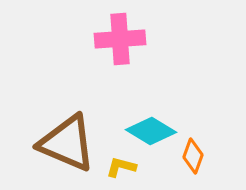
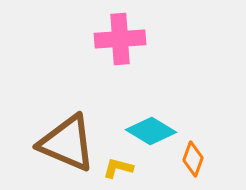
orange diamond: moved 3 px down
yellow L-shape: moved 3 px left, 1 px down
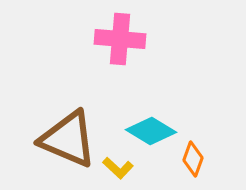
pink cross: rotated 9 degrees clockwise
brown triangle: moved 1 px right, 4 px up
yellow L-shape: rotated 152 degrees counterclockwise
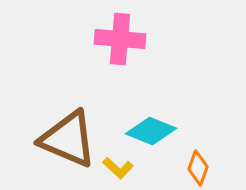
cyan diamond: rotated 9 degrees counterclockwise
orange diamond: moved 5 px right, 9 px down
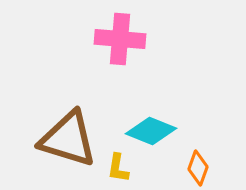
brown triangle: rotated 6 degrees counterclockwise
yellow L-shape: rotated 56 degrees clockwise
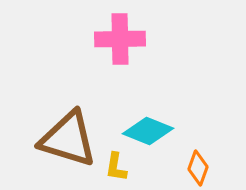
pink cross: rotated 6 degrees counterclockwise
cyan diamond: moved 3 px left
yellow L-shape: moved 2 px left, 1 px up
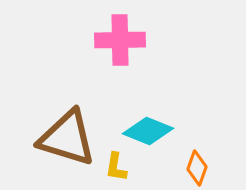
pink cross: moved 1 px down
brown triangle: moved 1 px left, 1 px up
orange diamond: moved 1 px left
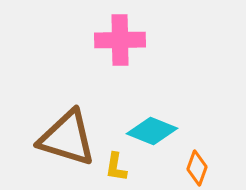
cyan diamond: moved 4 px right
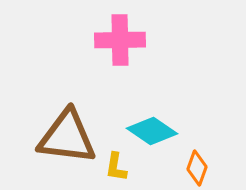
cyan diamond: rotated 12 degrees clockwise
brown triangle: moved 1 px up; rotated 10 degrees counterclockwise
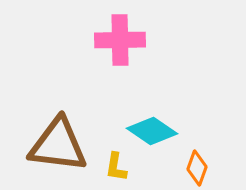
brown triangle: moved 9 px left, 8 px down
